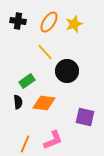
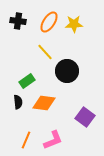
yellow star: rotated 18 degrees clockwise
purple square: rotated 24 degrees clockwise
orange line: moved 1 px right, 4 px up
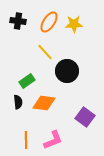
orange line: rotated 24 degrees counterclockwise
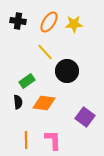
pink L-shape: rotated 70 degrees counterclockwise
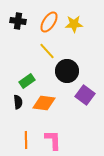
yellow line: moved 2 px right, 1 px up
purple square: moved 22 px up
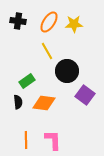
yellow line: rotated 12 degrees clockwise
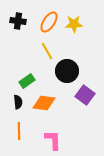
orange line: moved 7 px left, 9 px up
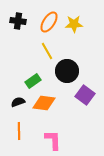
green rectangle: moved 6 px right
black semicircle: rotated 104 degrees counterclockwise
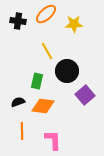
orange ellipse: moved 3 px left, 8 px up; rotated 15 degrees clockwise
green rectangle: moved 4 px right; rotated 42 degrees counterclockwise
purple square: rotated 12 degrees clockwise
orange diamond: moved 1 px left, 3 px down
orange line: moved 3 px right
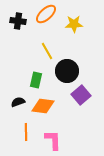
green rectangle: moved 1 px left, 1 px up
purple square: moved 4 px left
orange line: moved 4 px right, 1 px down
